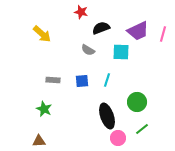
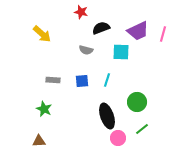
gray semicircle: moved 2 px left; rotated 16 degrees counterclockwise
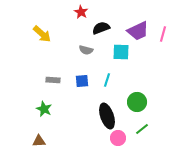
red star: rotated 16 degrees clockwise
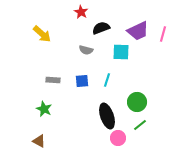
green line: moved 2 px left, 4 px up
brown triangle: rotated 32 degrees clockwise
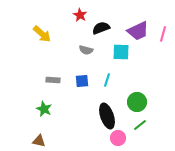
red star: moved 1 px left, 3 px down
brown triangle: rotated 16 degrees counterclockwise
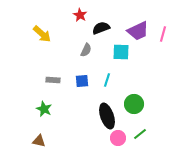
gray semicircle: rotated 80 degrees counterclockwise
green circle: moved 3 px left, 2 px down
green line: moved 9 px down
